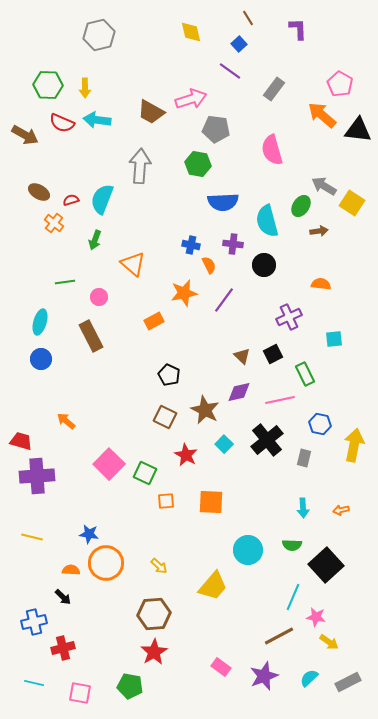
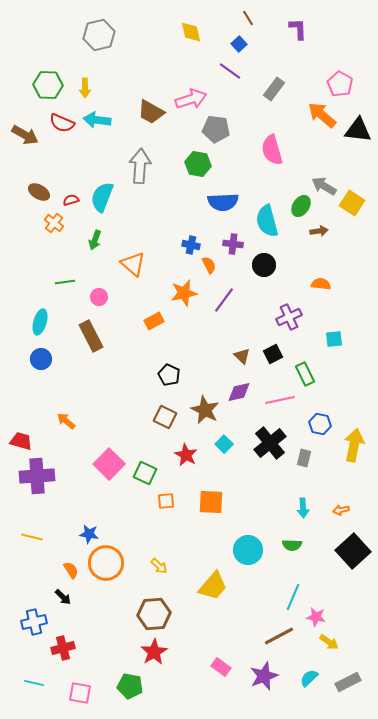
cyan semicircle at (102, 199): moved 2 px up
black cross at (267, 440): moved 3 px right, 3 px down
black square at (326, 565): moved 27 px right, 14 px up
orange semicircle at (71, 570): rotated 54 degrees clockwise
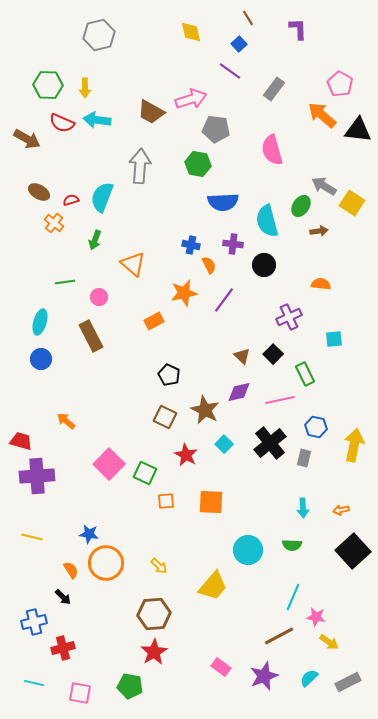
brown arrow at (25, 135): moved 2 px right, 4 px down
black square at (273, 354): rotated 18 degrees counterclockwise
blue hexagon at (320, 424): moved 4 px left, 3 px down
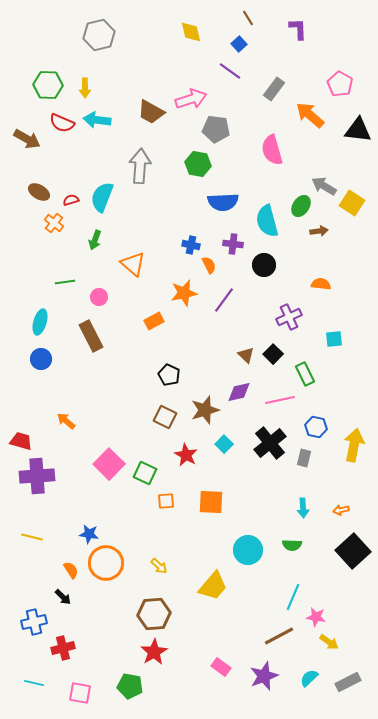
orange arrow at (322, 115): moved 12 px left
brown triangle at (242, 356): moved 4 px right, 1 px up
brown star at (205, 410): rotated 28 degrees clockwise
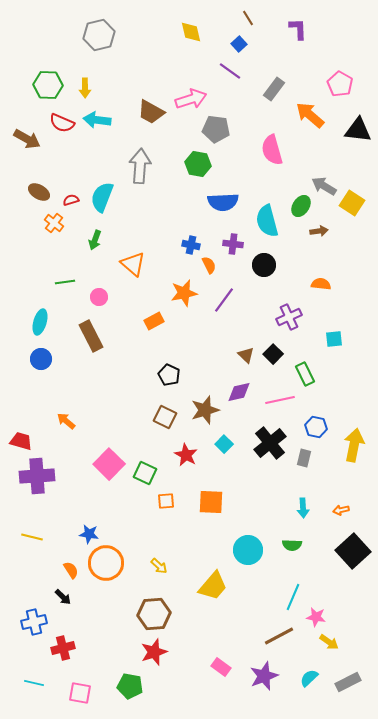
red star at (154, 652): rotated 12 degrees clockwise
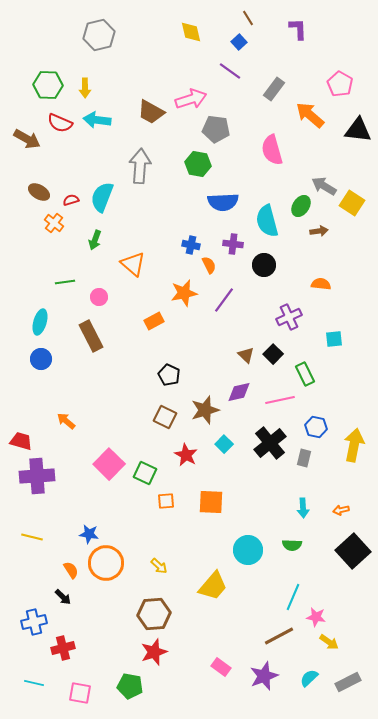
blue square at (239, 44): moved 2 px up
red semicircle at (62, 123): moved 2 px left
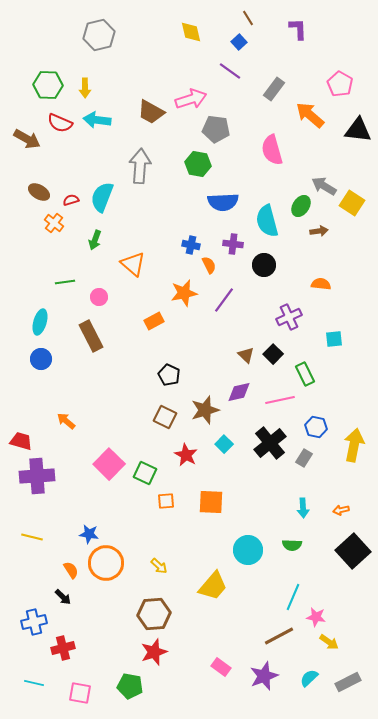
gray rectangle at (304, 458): rotated 18 degrees clockwise
